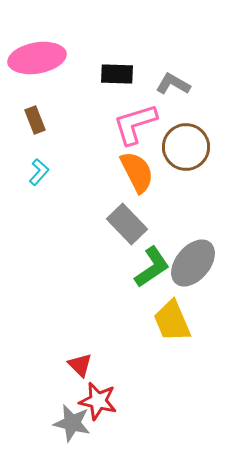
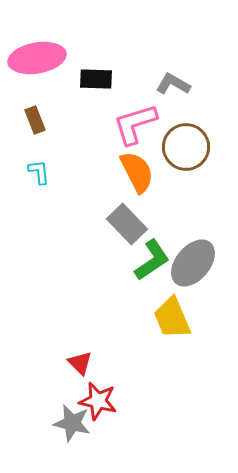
black rectangle: moved 21 px left, 5 px down
cyan L-shape: rotated 48 degrees counterclockwise
green L-shape: moved 7 px up
yellow trapezoid: moved 3 px up
red triangle: moved 2 px up
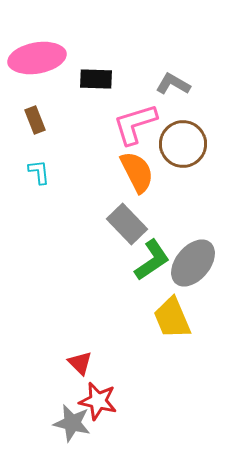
brown circle: moved 3 px left, 3 px up
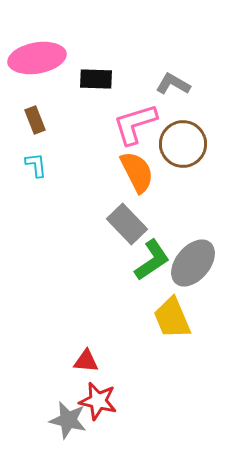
cyan L-shape: moved 3 px left, 7 px up
red triangle: moved 6 px right, 2 px up; rotated 40 degrees counterclockwise
gray star: moved 4 px left, 3 px up
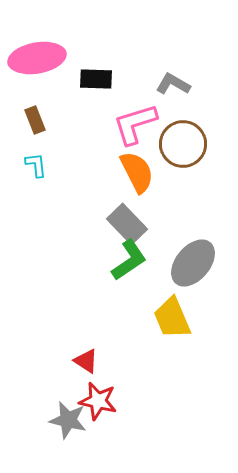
green L-shape: moved 23 px left
red triangle: rotated 28 degrees clockwise
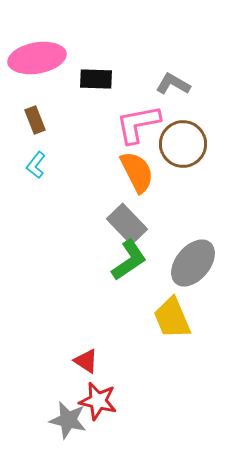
pink L-shape: moved 3 px right; rotated 6 degrees clockwise
cyan L-shape: rotated 136 degrees counterclockwise
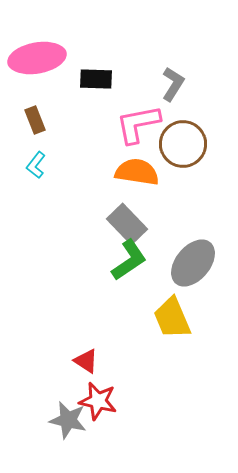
gray L-shape: rotated 92 degrees clockwise
orange semicircle: rotated 54 degrees counterclockwise
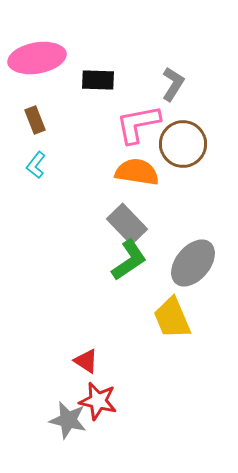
black rectangle: moved 2 px right, 1 px down
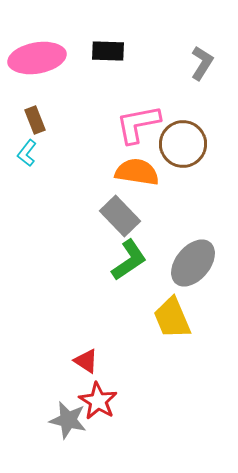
black rectangle: moved 10 px right, 29 px up
gray L-shape: moved 29 px right, 21 px up
cyan L-shape: moved 9 px left, 12 px up
gray rectangle: moved 7 px left, 8 px up
red star: rotated 18 degrees clockwise
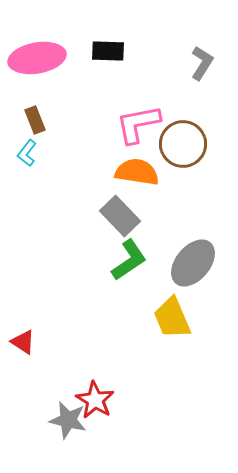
red triangle: moved 63 px left, 19 px up
red star: moved 3 px left, 1 px up
